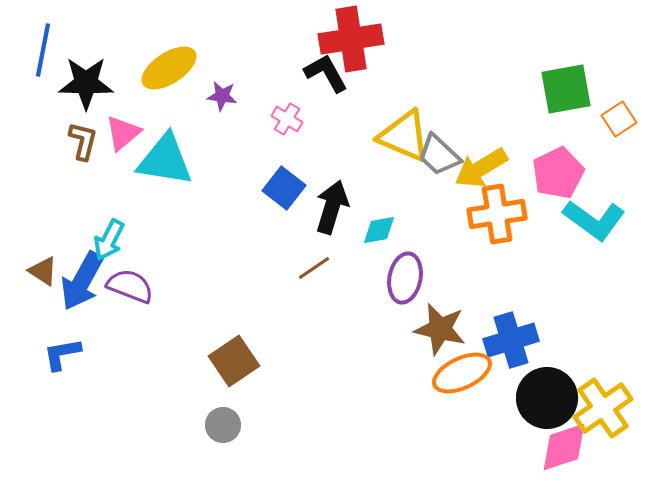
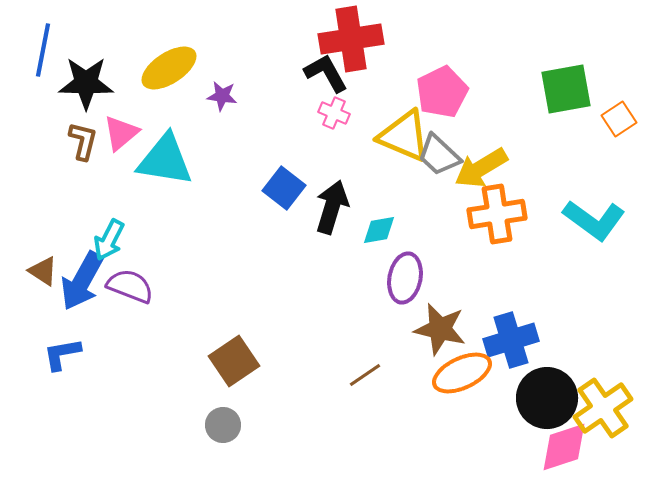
pink cross: moved 47 px right, 6 px up; rotated 8 degrees counterclockwise
pink triangle: moved 2 px left
pink pentagon: moved 116 px left, 81 px up
brown line: moved 51 px right, 107 px down
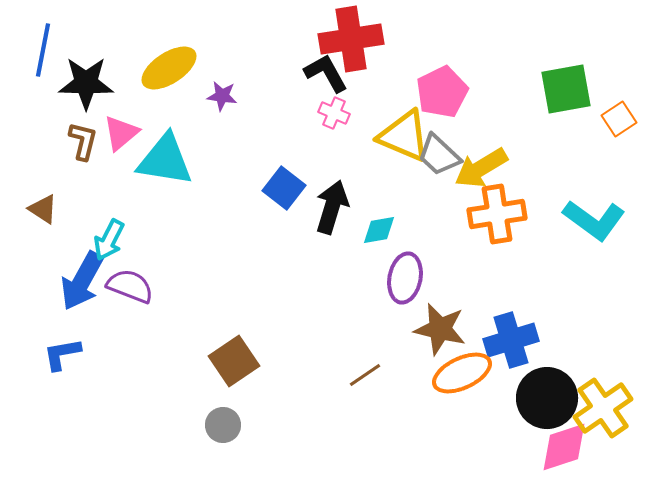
brown triangle: moved 62 px up
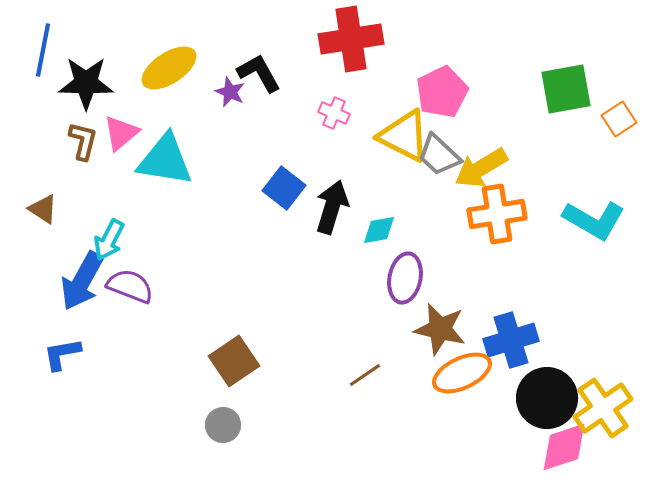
black L-shape: moved 67 px left
purple star: moved 8 px right, 4 px up; rotated 16 degrees clockwise
yellow triangle: rotated 4 degrees clockwise
cyan L-shape: rotated 6 degrees counterclockwise
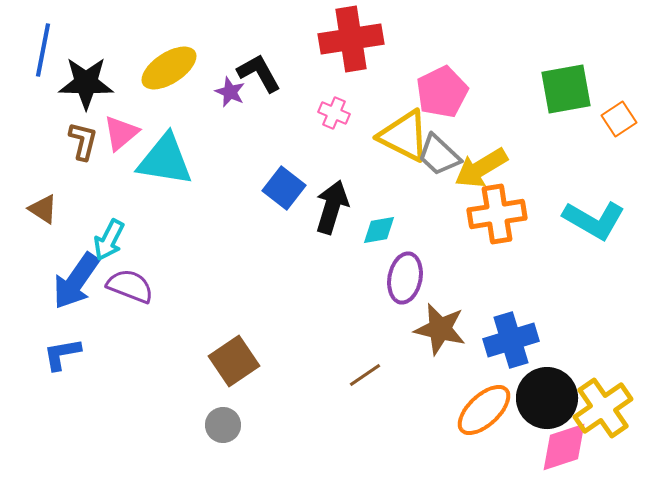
blue arrow: moved 6 px left; rotated 6 degrees clockwise
orange ellipse: moved 22 px right, 37 px down; rotated 18 degrees counterclockwise
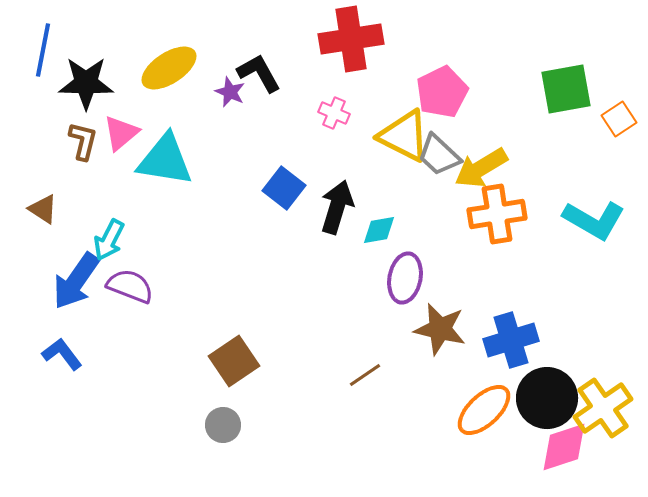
black arrow: moved 5 px right
blue L-shape: rotated 63 degrees clockwise
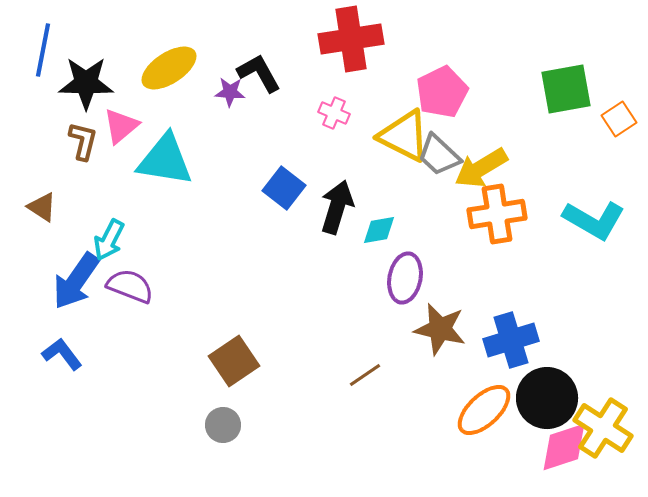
purple star: rotated 20 degrees counterclockwise
pink triangle: moved 7 px up
brown triangle: moved 1 px left, 2 px up
yellow cross: moved 20 px down; rotated 22 degrees counterclockwise
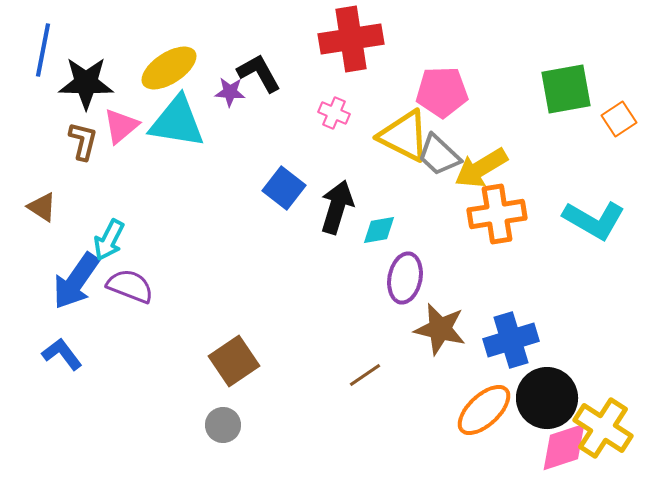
pink pentagon: rotated 24 degrees clockwise
cyan triangle: moved 12 px right, 38 px up
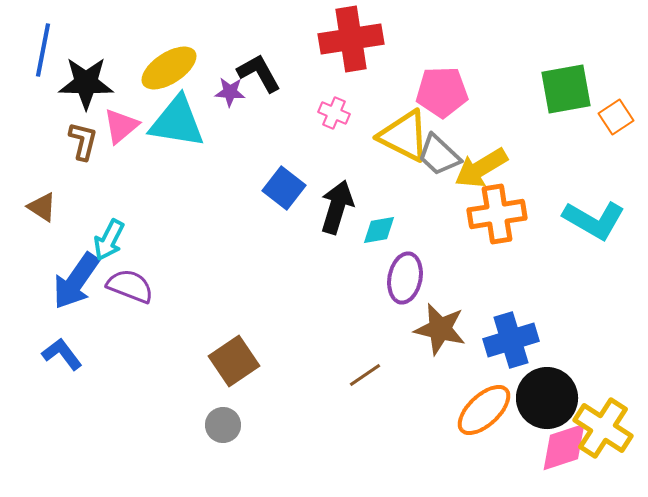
orange square: moved 3 px left, 2 px up
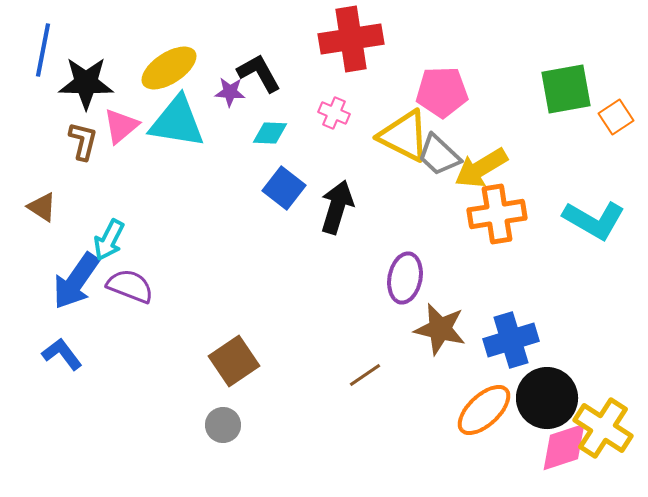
cyan diamond: moved 109 px left, 97 px up; rotated 12 degrees clockwise
